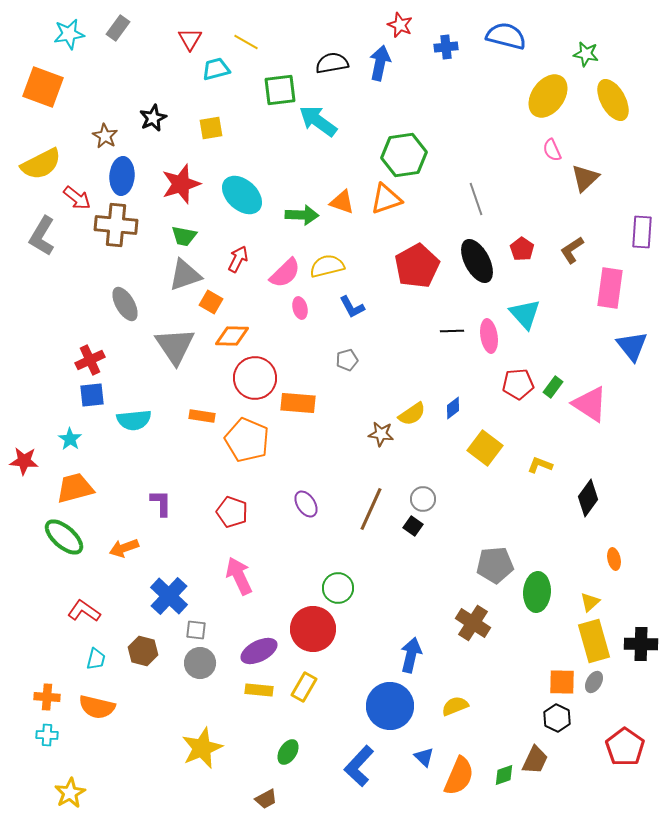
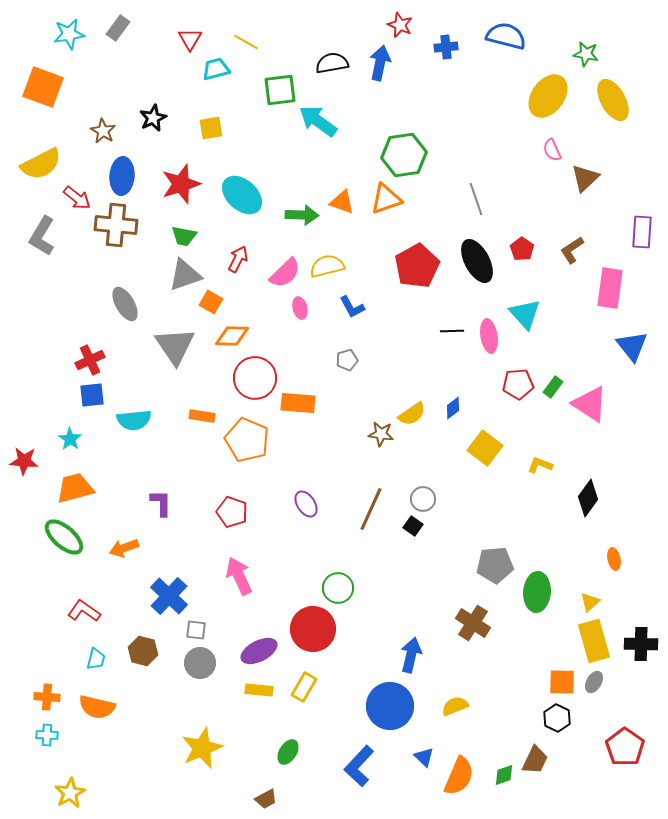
brown star at (105, 136): moved 2 px left, 5 px up
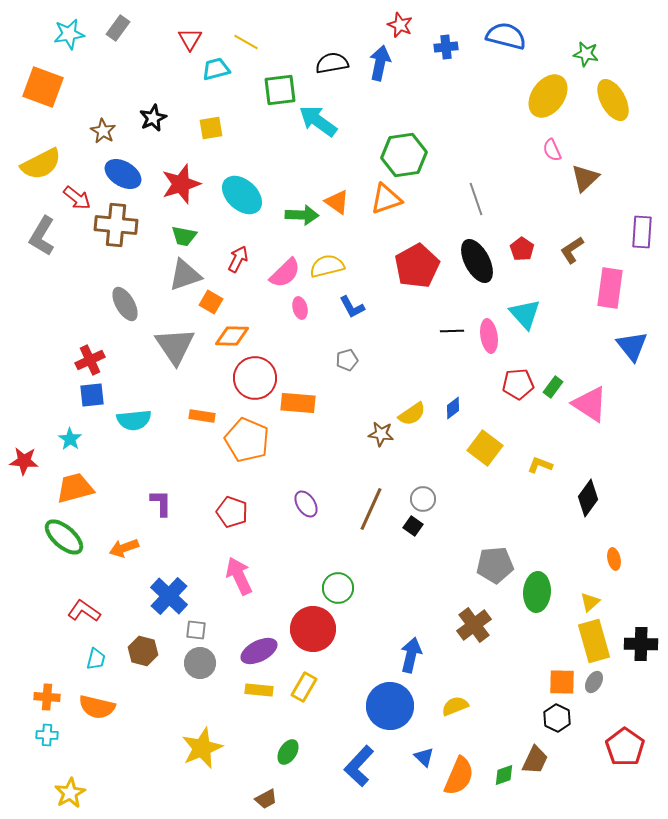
blue ellipse at (122, 176): moved 1 px right, 2 px up; rotated 63 degrees counterclockwise
orange triangle at (342, 202): moved 5 px left; rotated 16 degrees clockwise
brown cross at (473, 623): moved 1 px right, 2 px down; rotated 20 degrees clockwise
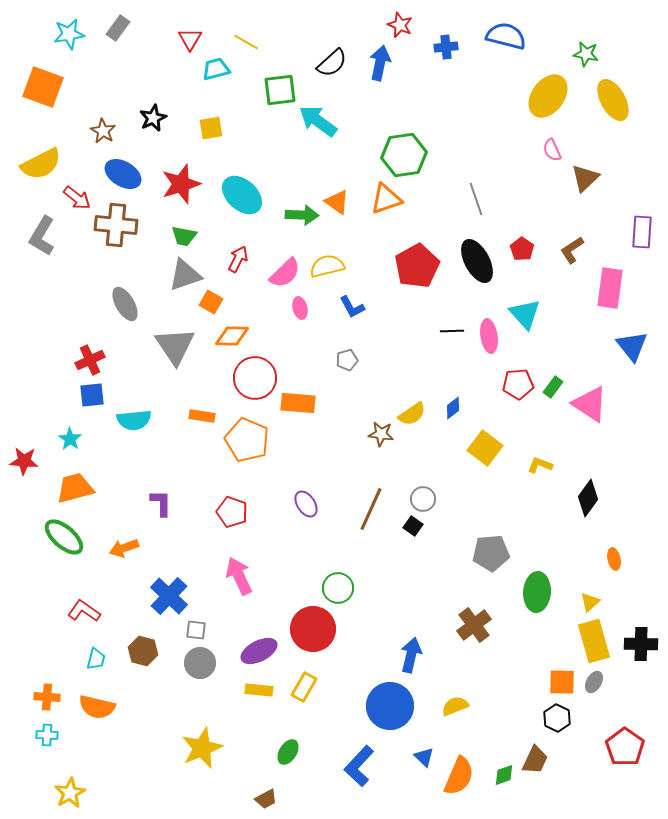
black semicircle at (332, 63): rotated 148 degrees clockwise
gray pentagon at (495, 565): moved 4 px left, 12 px up
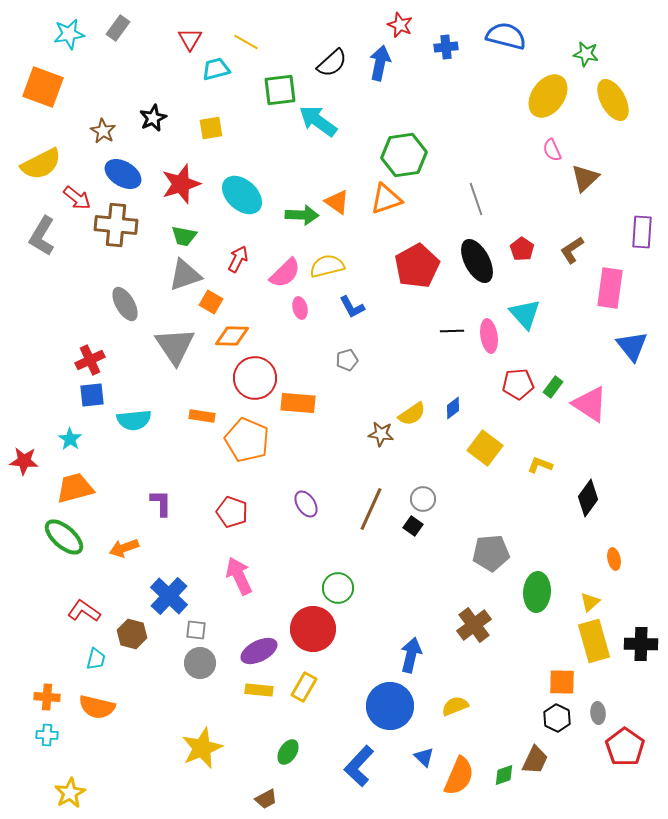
brown hexagon at (143, 651): moved 11 px left, 17 px up
gray ellipse at (594, 682): moved 4 px right, 31 px down; rotated 35 degrees counterclockwise
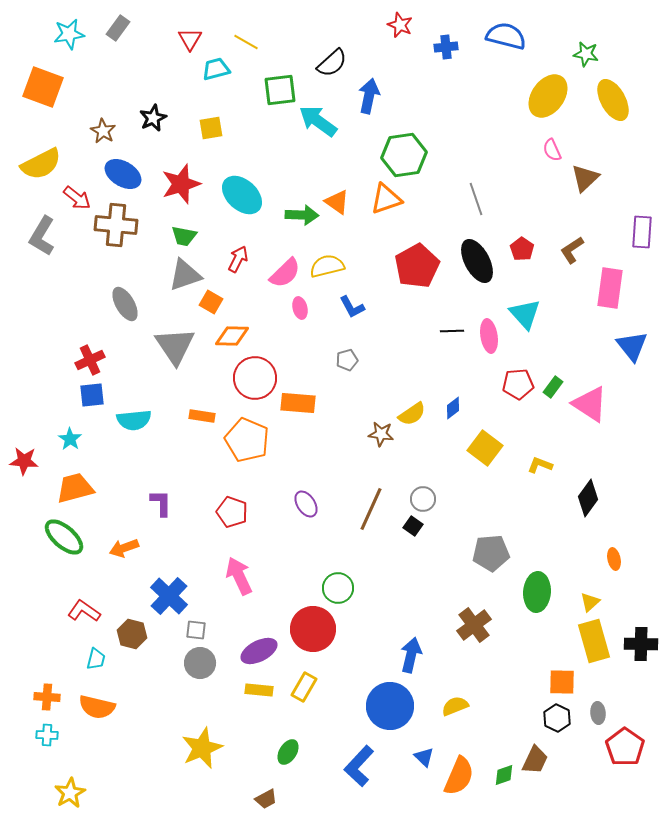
blue arrow at (380, 63): moved 11 px left, 33 px down
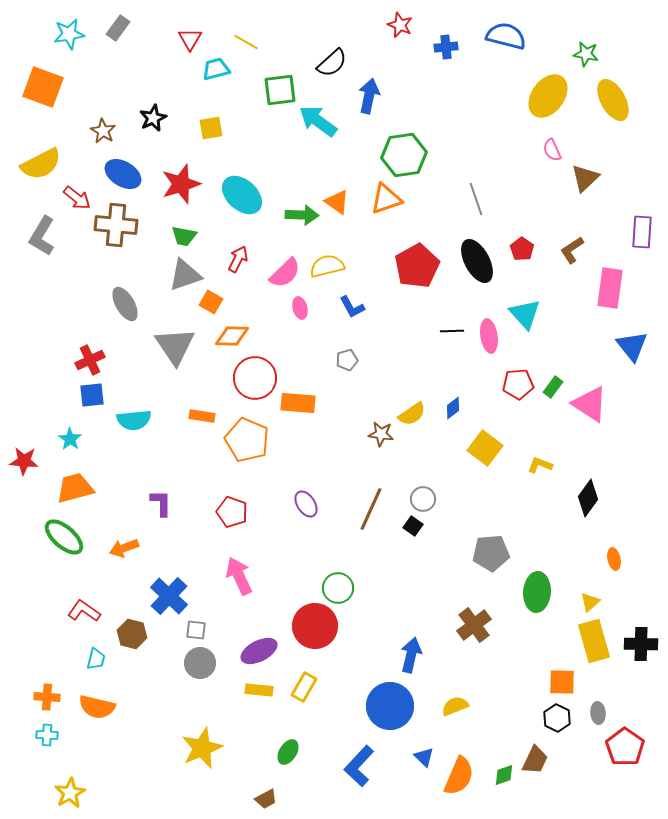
red circle at (313, 629): moved 2 px right, 3 px up
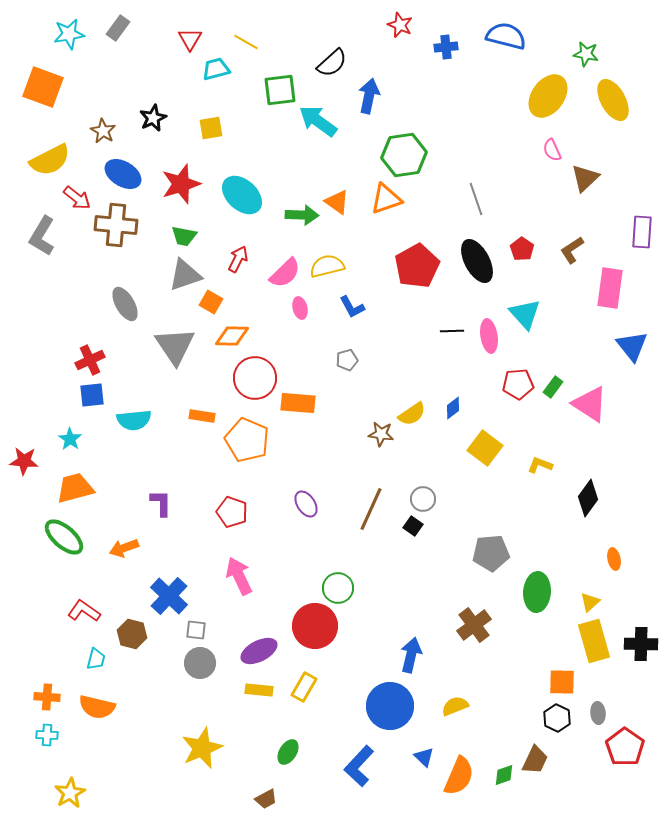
yellow semicircle at (41, 164): moved 9 px right, 4 px up
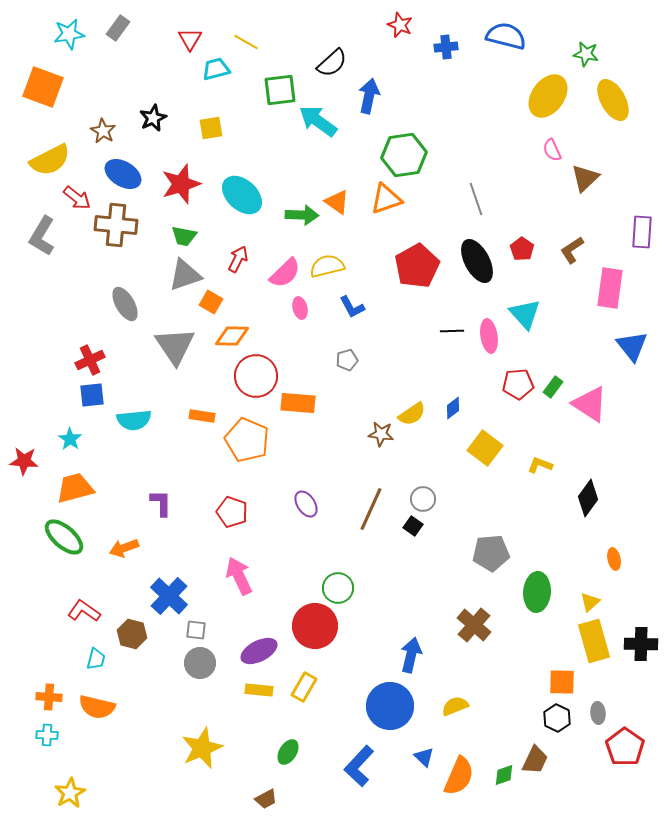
red circle at (255, 378): moved 1 px right, 2 px up
brown cross at (474, 625): rotated 12 degrees counterclockwise
orange cross at (47, 697): moved 2 px right
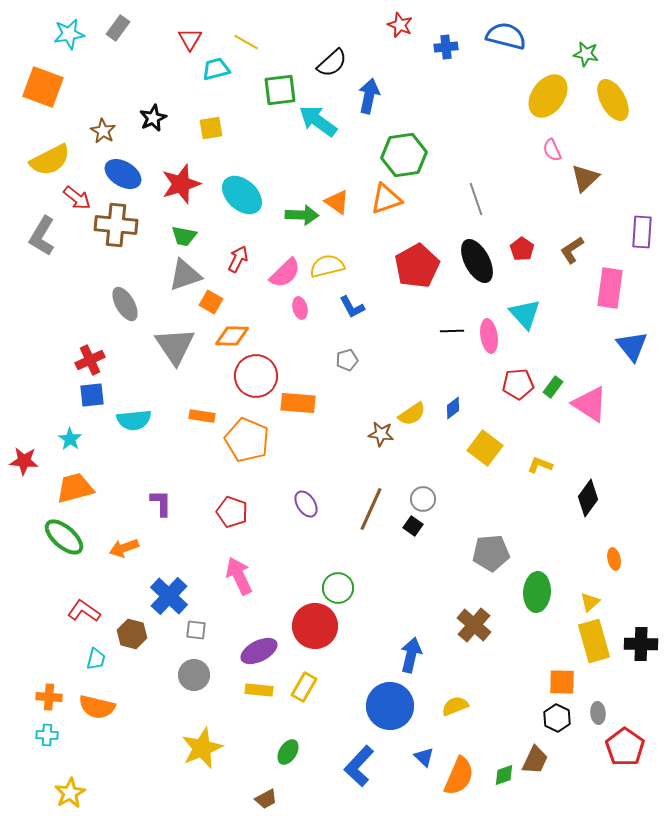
gray circle at (200, 663): moved 6 px left, 12 px down
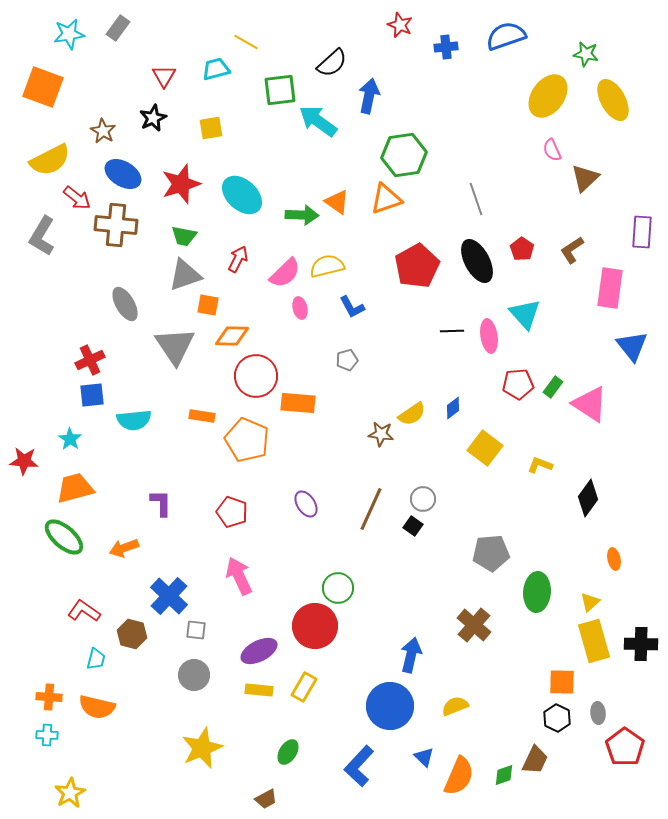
blue semicircle at (506, 36): rotated 33 degrees counterclockwise
red triangle at (190, 39): moved 26 px left, 37 px down
orange square at (211, 302): moved 3 px left, 3 px down; rotated 20 degrees counterclockwise
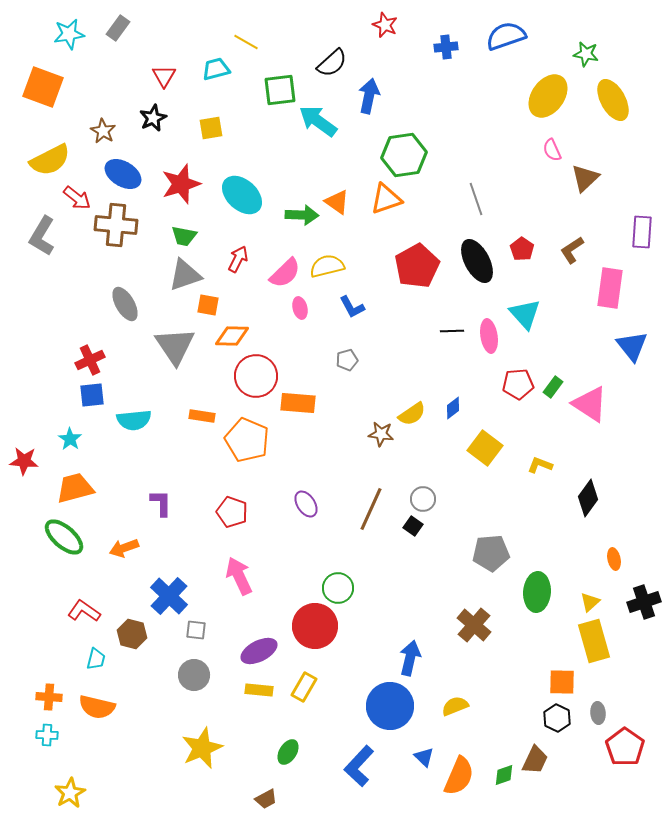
red star at (400, 25): moved 15 px left
black cross at (641, 644): moved 3 px right, 42 px up; rotated 20 degrees counterclockwise
blue arrow at (411, 655): moved 1 px left, 3 px down
